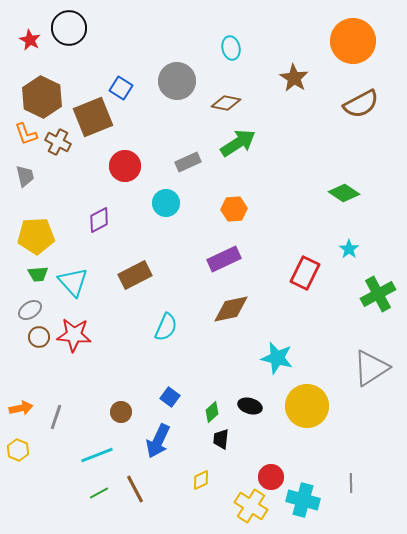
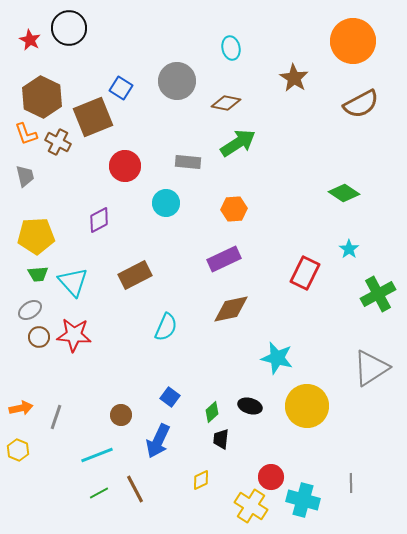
gray rectangle at (188, 162): rotated 30 degrees clockwise
brown circle at (121, 412): moved 3 px down
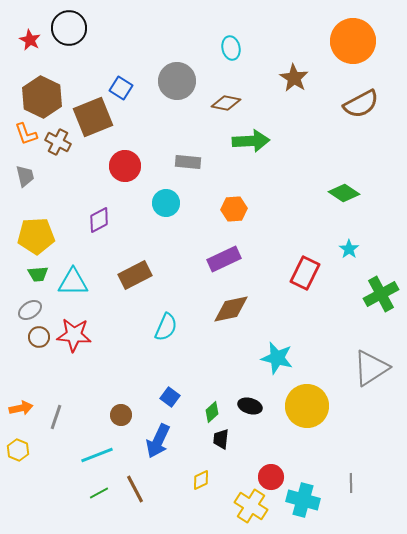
green arrow at (238, 143): moved 13 px right, 2 px up; rotated 30 degrees clockwise
cyan triangle at (73, 282): rotated 48 degrees counterclockwise
green cross at (378, 294): moved 3 px right
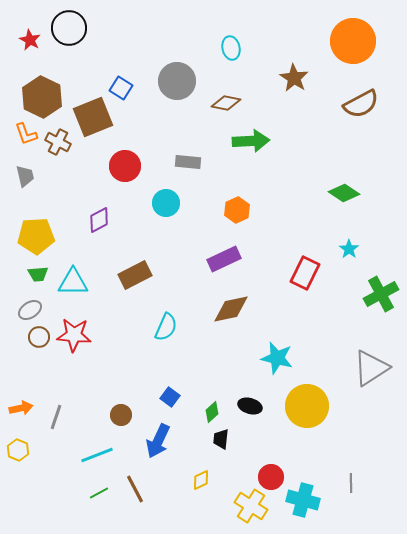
orange hexagon at (234, 209): moved 3 px right, 1 px down; rotated 20 degrees counterclockwise
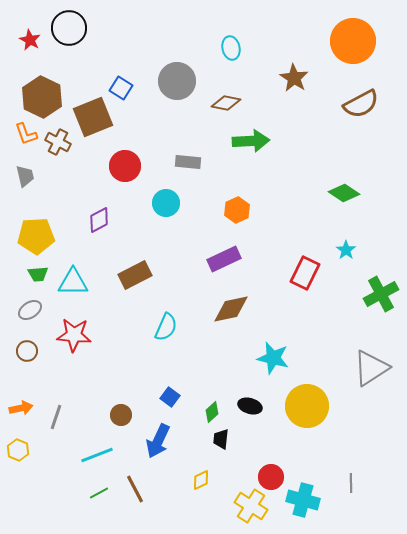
cyan star at (349, 249): moved 3 px left, 1 px down
brown circle at (39, 337): moved 12 px left, 14 px down
cyan star at (277, 358): moved 4 px left
